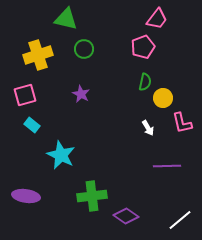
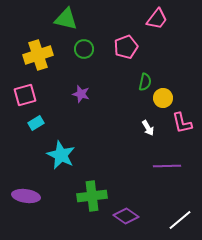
pink pentagon: moved 17 px left
purple star: rotated 12 degrees counterclockwise
cyan rectangle: moved 4 px right, 2 px up; rotated 70 degrees counterclockwise
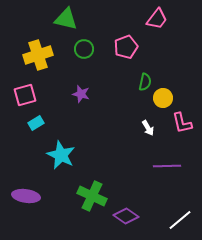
green cross: rotated 32 degrees clockwise
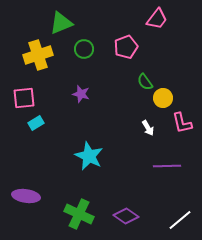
green triangle: moved 5 px left, 4 px down; rotated 35 degrees counterclockwise
green semicircle: rotated 132 degrees clockwise
pink square: moved 1 px left, 3 px down; rotated 10 degrees clockwise
cyan star: moved 28 px right, 1 px down
green cross: moved 13 px left, 18 px down
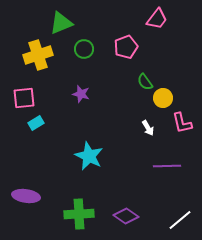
green cross: rotated 28 degrees counterclockwise
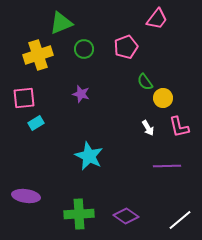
pink L-shape: moved 3 px left, 4 px down
